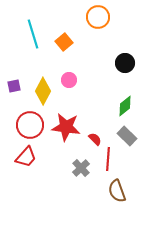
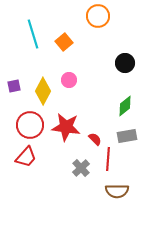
orange circle: moved 1 px up
gray rectangle: rotated 54 degrees counterclockwise
brown semicircle: rotated 70 degrees counterclockwise
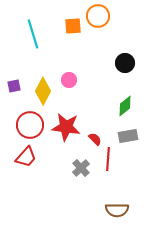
orange square: moved 9 px right, 16 px up; rotated 36 degrees clockwise
gray rectangle: moved 1 px right
brown semicircle: moved 19 px down
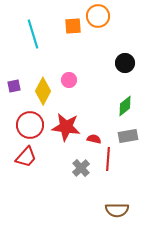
red semicircle: moved 1 px left; rotated 32 degrees counterclockwise
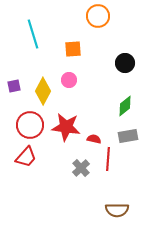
orange square: moved 23 px down
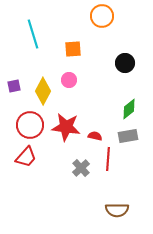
orange circle: moved 4 px right
green diamond: moved 4 px right, 3 px down
red semicircle: moved 1 px right, 3 px up
